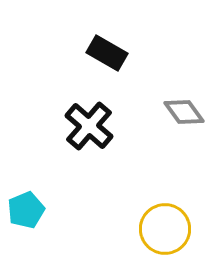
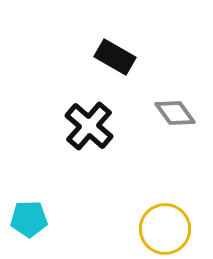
black rectangle: moved 8 px right, 4 px down
gray diamond: moved 9 px left, 1 px down
cyan pentagon: moved 3 px right, 9 px down; rotated 21 degrees clockwise
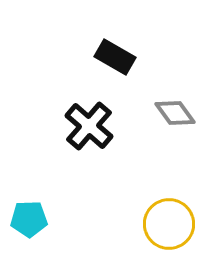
yellow circle: moved 4 px right, 5 px up
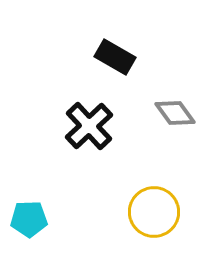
black cross: rotated 6 degrees clockwise
yellow circle: moved 15 px left, 12 px up
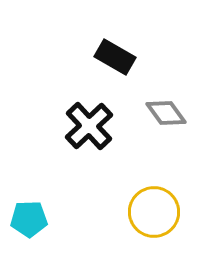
gray diamond: moved 9 px left
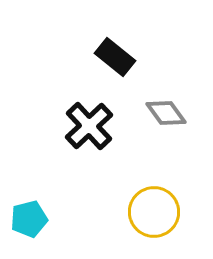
black rectangle: rotated 9 degrees clockwise
cyan pentagon: rotated 12 degrees counterclockwise
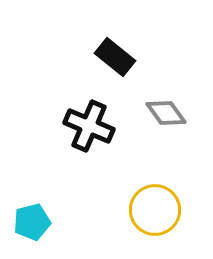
black cross: rotated 24 degrees counterclockwise
yellow circle: moved 1 px right, 2 px up
cyan pentagon: moved 3 px right, 3 px down
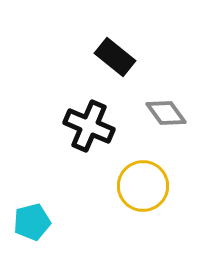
yellow circle: moved 12 px left, 24 px up
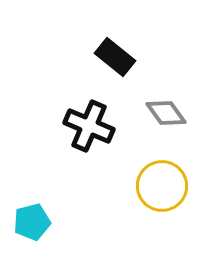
yellow circle: moved 19 px right
